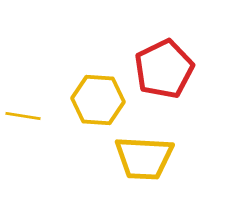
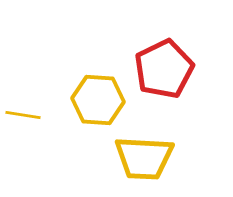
yellow line: moved 1 px up
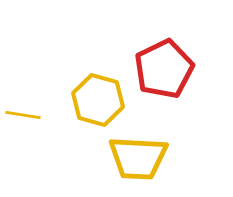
yellow hexagon: rotated 12 degrees clockwise
yellow trapezoid: moved 6 px left
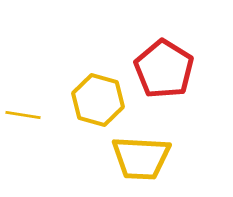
red pentagon: rotated 14 degrees counterclockwise
yellow trapezoid: moved 3 px right
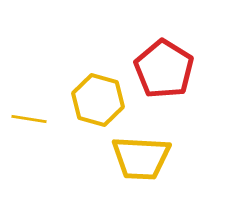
yellow line: moved 6 px right, 4 px down
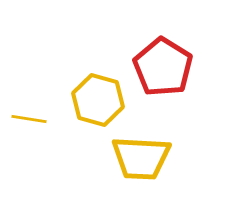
red pentagon: moved 1 px left, 2 px up
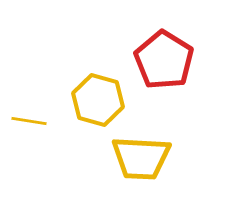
red pentagon: moved 1 px right, 7 px up
yellow line: moved 2 px down
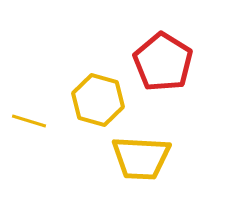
red pentagon: moved 1 px left, 2 px down
yellow line: rotated 8 degrees clockwise
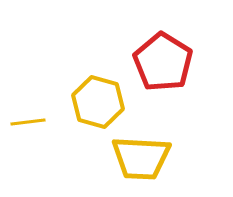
yellow hexagon: moved 2 px down
yellow line: moved 1 px left, 1 px down; rotated 24 degrees counterclockwise
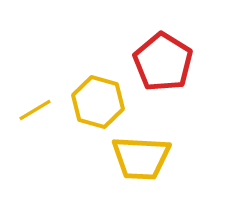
yellow line: moved 7 px right, 12 px up; rotated 24 degrees counterclockwise
